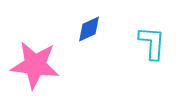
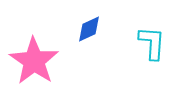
pink star: moved 1 px left, 4 px up; rotated 27 degrees clockwise
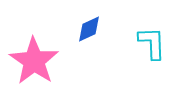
cyan L-shape: rotated 6 degrees counterclockwise
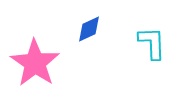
pink star: moved 1 px right, 2 px down
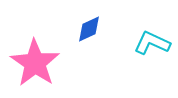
cyan L-shape: rotated 63 degrees counterclockwise
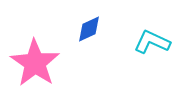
cyan L-shape: moved 1 px up
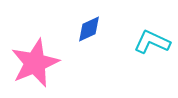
pink star: rotated 15 degrees clockwise
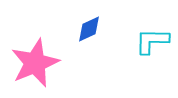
cyan L-shape: moved 1 px up; rotated 24 degrees counterclockwise
